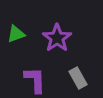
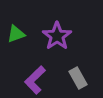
purple star: moved 2 px up
purple L-shape: rotated 132 degrees counterclockwise
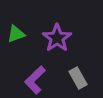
purple star: moved 2 px down
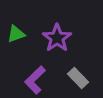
gray rectangle: rotated 15 degrees counterclockwise
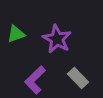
purple star: moved 1 px down; rotated 8 degrees counterclockwise
